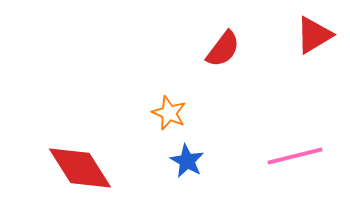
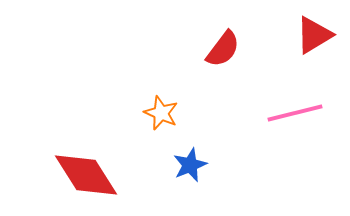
orange star: moved 8 px left
pink line: moved 43 px up
blue star: moved 3 px right, 4 px down; rotated 20 degrees clockwise
red diamond: moved 6 px right, 7 px down
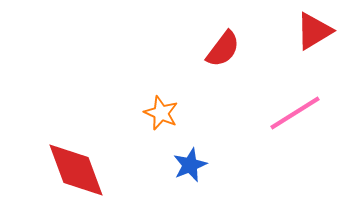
red triangle: moved 4 px up
pink line: rotated 18 degrees counterclockwise
red diamond: moved 10 px left, 5 px up; rotated 12 degrees clockwise
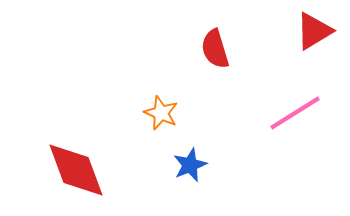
red semicircle: moved 8 px left; rotated 126 degrees clockwise
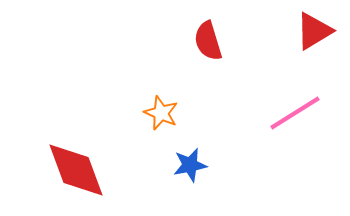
red semicircle: moved 7 px left, 8 px up
blue star: rotated 12 degrees clockwise
